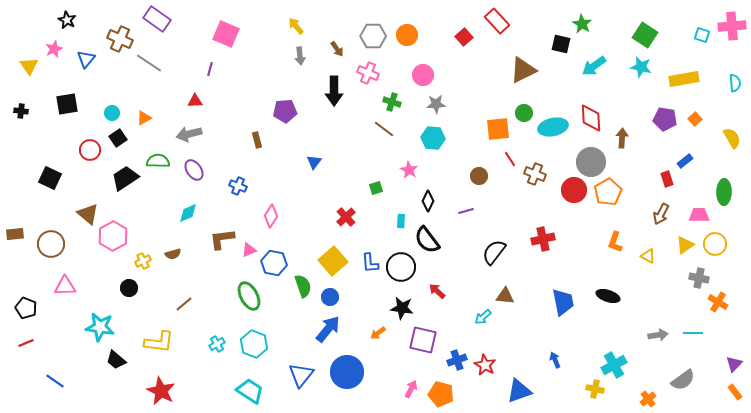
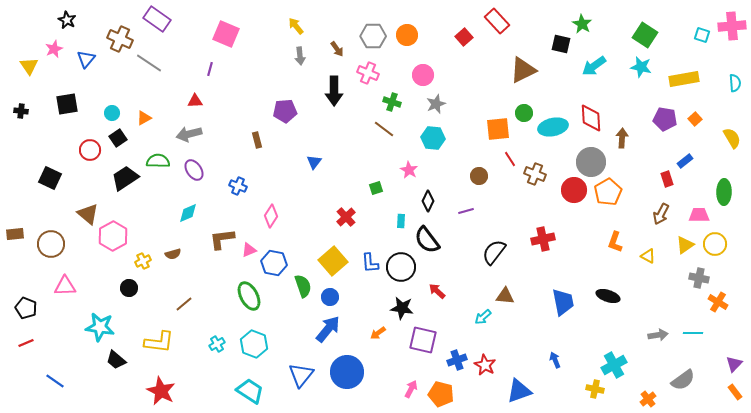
gray star at (436, 104): rotated 18 degrees counterclockwise
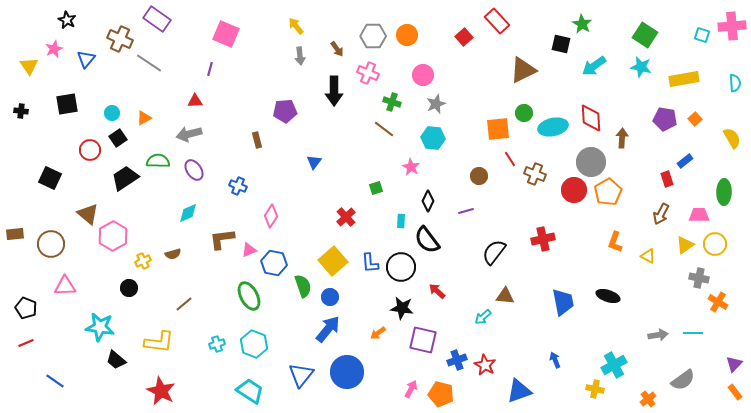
pink star at (409, 170): moved 2 px right, 3 px up
cyan cross at (217, 344): rotated 14 degrees clockwise
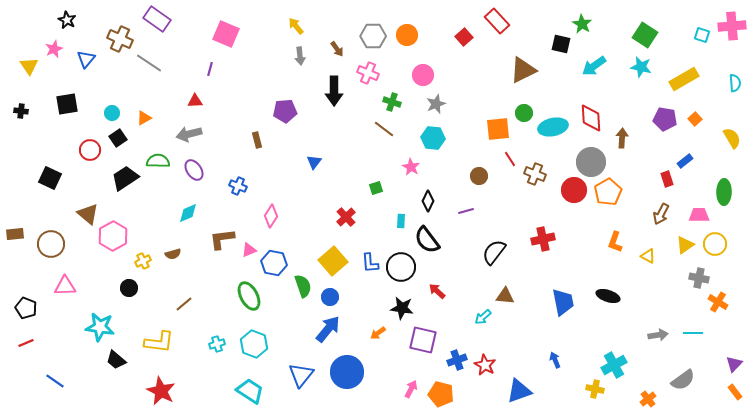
yellow rectangle at (684, 79): rotated 20 degrees counterclockwise
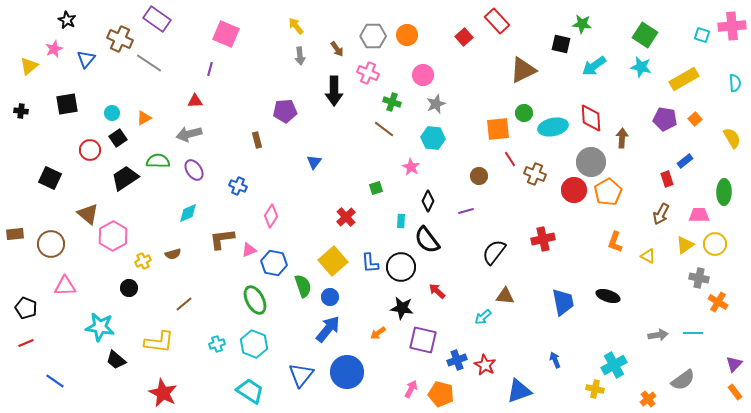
green star at (582, 24): rotated 24 degrees counterclockwise
yellow triangle at (29, 66): rotated 24 degrees clockwise
green ellipse at (249, 296): moved 6 px right, 4 px down
red star at (161, 391): moved 2 px right, 2 px down
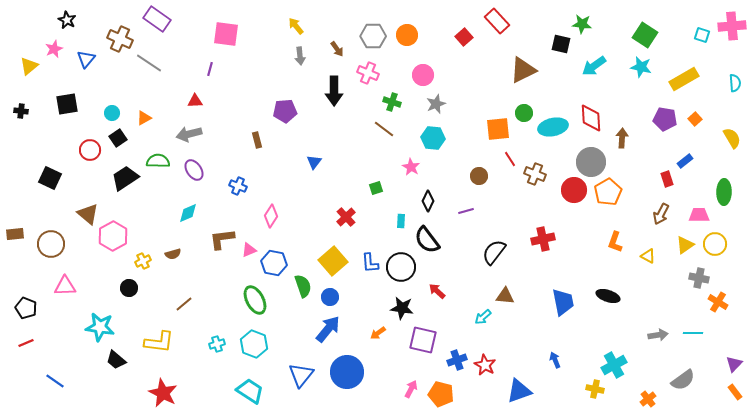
pink square at (226, 34): rotated 16 degrees counterclockwise
